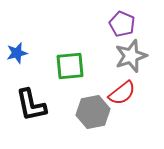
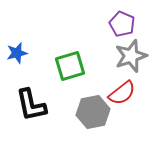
green square: rotated 12 degrees counterclockwise
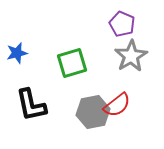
gray star: rotated 12 degrees counterclockwise
green square: moved 2 px right, 3 px up
red semicircle: moved 5 px left, 12 px down
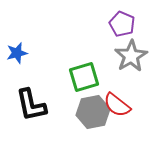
green square: moved 12 px right, 14 px down
red semicircle: rotated 76 degrees clockwise
